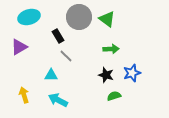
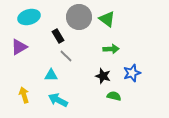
black star: moved 3 px left, 1 px down
green semicircle: rotated 32 degrees clockwise
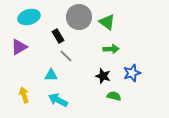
green triangle: moved 3 px down
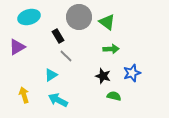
purple triangle: moved 2 px left
cyan triangle: rotated 32 degrees counterclockwise
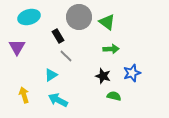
purple triangle: rotated 30 degrees counterclockwise
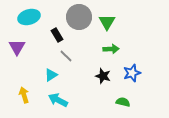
green triangle: rotated 24 degrees clockwise
black rectangle: moved 1 px left, 1 px up
green semicircle: moved 9 px right, 6 px down
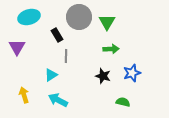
gray line: rotated 48 degrees clockwise
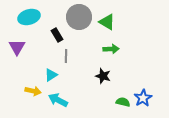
green triangle: rotated 30 degrees counterclockwise
blue star: moved 11 px right, 25 px down; rotated 12 degrees counterclockwise
yellow arrow: moved 9 px right, 4 px up; rotated 119 degrees clockwise
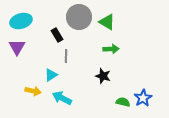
cyan ellipse: moved 8 px left, 4 px down
cyan arrow: moved 4 px right, 2 px up
